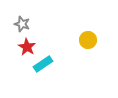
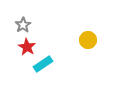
gray star: moved 1 px right, 1 px down; rotated 21 degrees clockwise
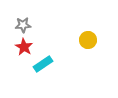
gray star: rotated 28 degrees clockwise
red star: moved 3 px left
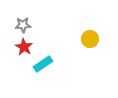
yellow circle: moved 2 px right, 1 px up
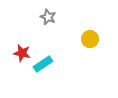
gray star: moved 25 px right, 8 px up; rotated 28 degrees clockwise
red star: moved 2 px left, 6 px down; rotated 18 degrees counterclockwise
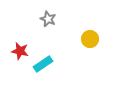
gray star: moved 2 px down
red star: moved 2 px left, 2 px up
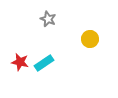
red star: moved 11 px down
cyan rectangle: moved 1 px right, 1 px up
